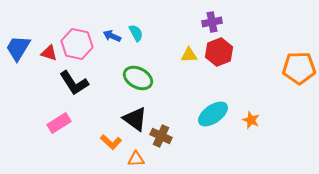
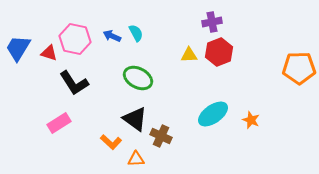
pink hexagon: moved 2 px left, 5 px up
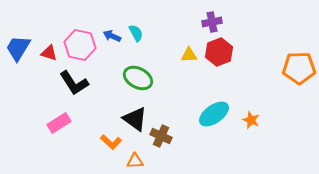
pink hexagon: moved 5 px right, 6 px down
cyan ellipse: moved 1 px right
orange triangle: moved 1 px left, 2 px down
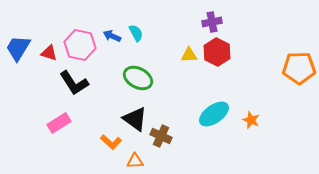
red hexagon: moved 2 px left; rotated 12 degrees counterclockwise
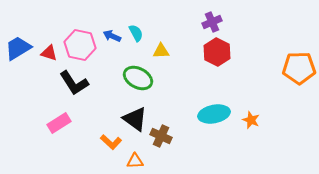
purple cross: rotated 12 degrees counterclockwise
blue trapezoid: rotated 28 degrees clockwise
yellow triangle: moved 28 px left, 4 px up
cyan ellipse: rotated 24 degrees clockwise
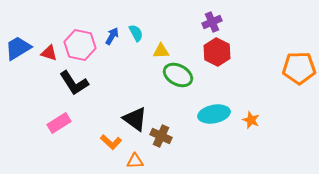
blue arrow: rotated 96 degrees clockwise
green ellipse: moved 40 px right, 3 px up
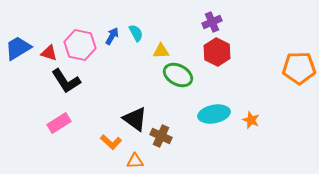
black L-shape: moved 8 px left, 2 px up
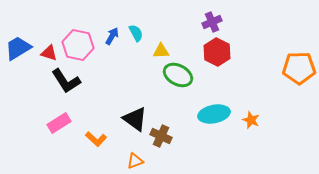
pink hexagon: moved 2 px left
orange L-shape: moved 15 px left, 3 px up
orange triangle: rotated 18 degrees counterclockwise
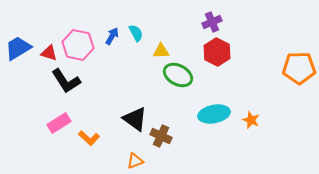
orange L-shape: moved 7 px left, 1 px up
